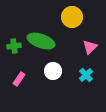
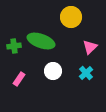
yellow circle: moved 1 px left
cyan cross: moved 2 px up
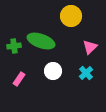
yellow circle: moved 1 px up
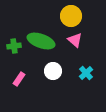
pink triangle: moved 15 px left, 7 px up; rotated 35 degrees counterclockwise
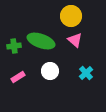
white circle: moved 3 px left
pink rectangle: moved 1 px left, 2 px up; rotated 24 degrees clockwise
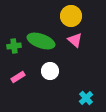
cyan cross: moved 25 px down
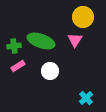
yellow circle: moved 12 px right, 1 px down
pink triangle: rotated 21 degrees clockwise
pink rectangle: moved 11 px up
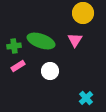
yellow circle: moved 4 px up
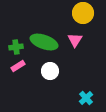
green ellipse: moved 3 px right, 1 px down
green cross: moved 2 px right, 1 px down
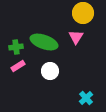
pink triangle: moved 1 px right, 3 px up
